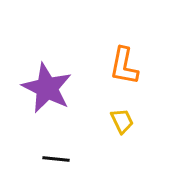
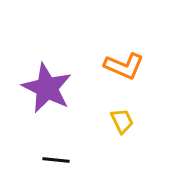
orange L-shape: rotated 78 degrees counterclockwise
black line: moved 1 px down
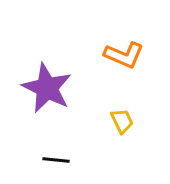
orange L-shape: moved 11 px up
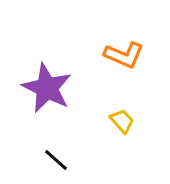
yellow trapezoid: rotated 16 degrees counterclockwise
black line: rotated 36 degrees clockwise
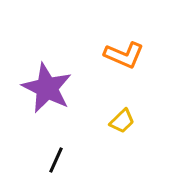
yellow trapezoid: rotated 88 degrees clockwise
black line: rotated 72 degrees clockwise
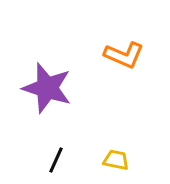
purple star: rotated 9 degrees counterclockwise
yellow trapezoid: moved 6 px left, 39 px down; rotated 124 degrees counterclockwise
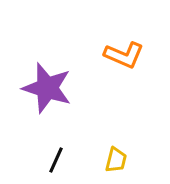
yellow trapezoid: rotated 92 degrees clockwise
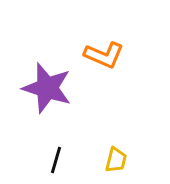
orange L-shape: moved 20 px left
black line: rotated 8 degrees counterclockwise
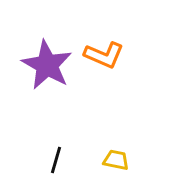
purple star: moved 23 px up; rotated 12 degrees clockwise
yellow trapezoid: rotated 92 degrees counterclockwise
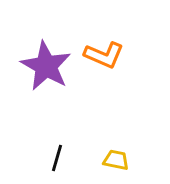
purple star: moved 1 px left, 1 px down
black line: moved 1 px right, 2 px up
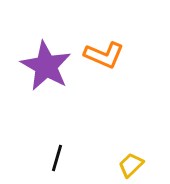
yellow trapezoid: moved 15 px right, 5 px down; rotated 56 degrees counterclockwise
